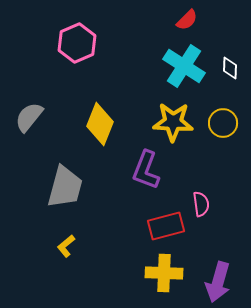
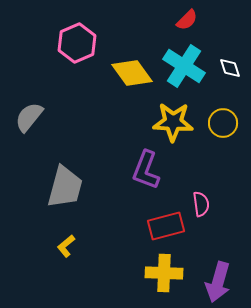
white diamond: rotated 20 degrees counterclockwise
yellow diamond: moved 32 px right, 51 px up; rotated 57 degrees counterclockwise
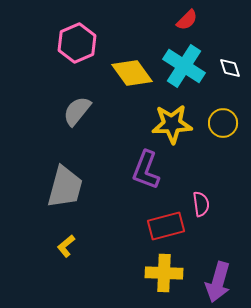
gray semicircle: moved 48 px right, 6 px up
yellow star: moved 1 px left, 2 px down; rotated 6 degrees counterclockwise
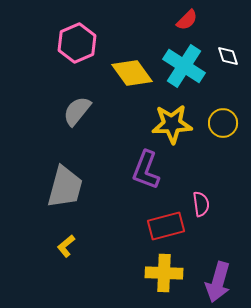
white diamond: moved 2 px left, 12 px up
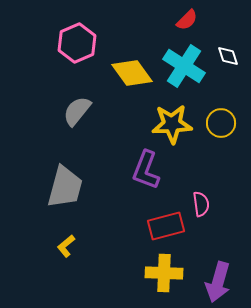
yellow circle: moved 2 px left
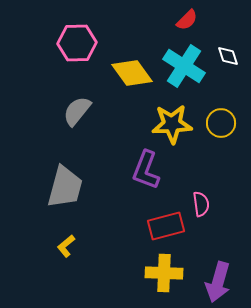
pink hexagon: rotated 21 degrees clockwise
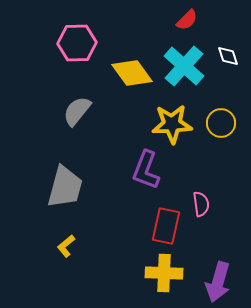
cyan cross: rotated 9 degrees clockwise
red rectangle: rotated 63 degrees counterclockwise
